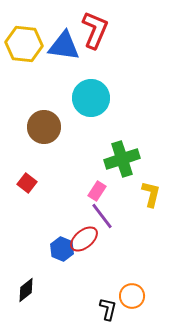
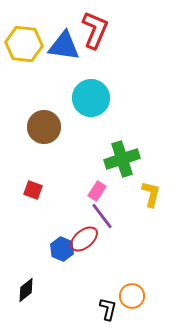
red square: moved 6 px right, 7 px down; rotated 18 degrees counterclockwise
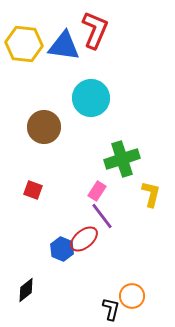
black L-shape: moved 3 px right
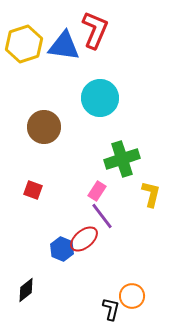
yellow hexagon: rotated 24 degrees counterclockwise
cyan circle: moved 9 px right
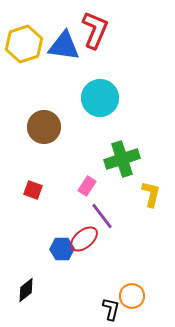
pink rectangle: moved 10 px left, 5 px up
blue hexagon: rotated 25 degrees counterclockwise
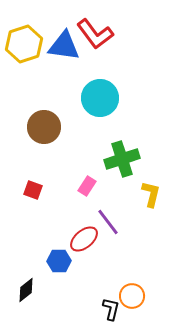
red L-shape: moved 4 px down; rotated 120 degrees clockwise
purple line: moved 6 px right, 6 px down
blue hexagon: moved 3 px left, 12 px down
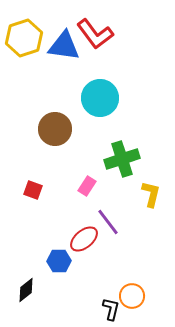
yellow hexagon: moved 6 px up
brown circle: moved 11 px right, 2 px down
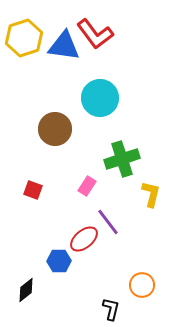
orange circle: moved 10 px right, 11 px up
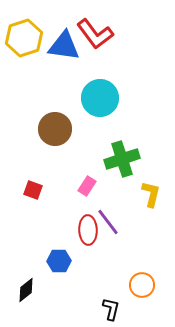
red ellipse: moved 4 px right, 9 px up; rotated 52 degrees counterclockwise
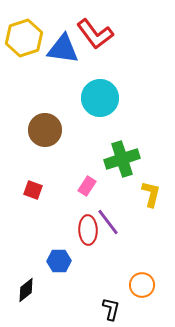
blue triangle: moved 1 px left, 3 px down
brown circle: moved 10 px left, 1 px down
